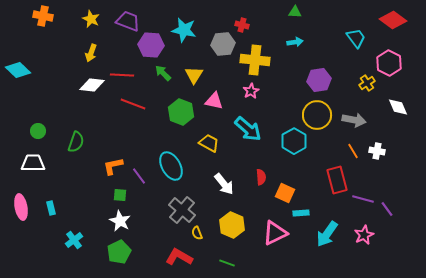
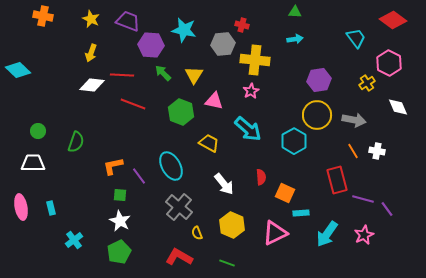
cyan arrow at (295, 42): moved 3 px up
gray cross at (182, 210): moved 3 px left, 3 px up
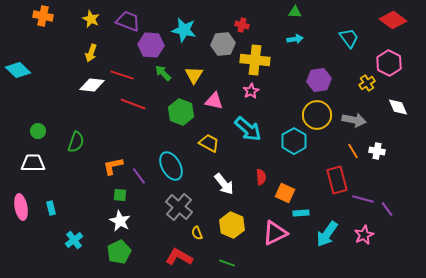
cyan trapezoid at (356, 38): moved 7 px left
red line at (122, 75): rotated 15 degrees clockwise
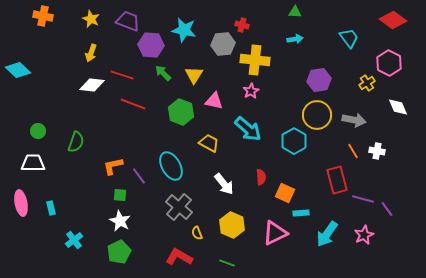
pink ellipse at (21, 207): moved 4 px up
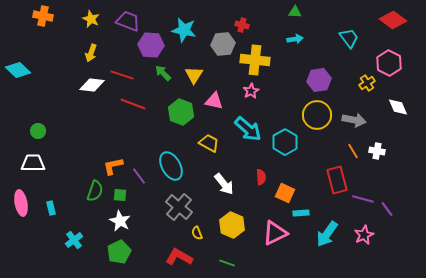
cyan hexagon at (294, 141): moved 9 px left, 1 px down
green semicircle at (76, 142): moved 19 px right, 49 px down
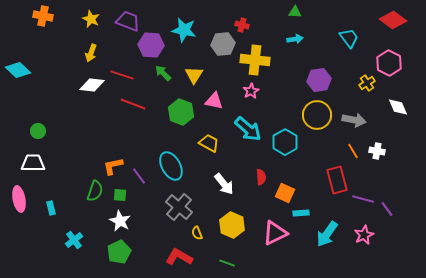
pink ellipse at (21, 203): moved 2 px left, 4 px up
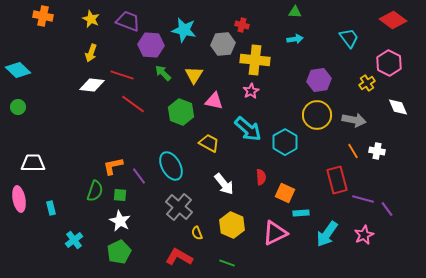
red line at (133, 104): rotated 15 degrees clockwise
green circle at (38, 131): moved 20 px left, 24 px up
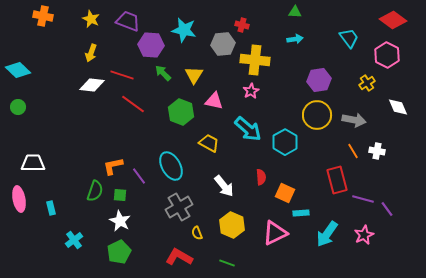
pink hexagon at (389, 63): moved 2 px left, 8 px up
white arrow at (224, 184): moved 2 px down
gray cross at (179, 207): rotated 20 degrees clockwise
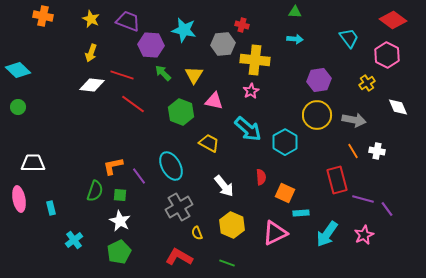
cyan arrow at (295, 39): rotated 14 degrees clockwise
